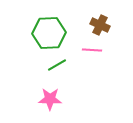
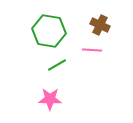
green hexagon: moved 2 px up; rotated 12 degrees clockwise
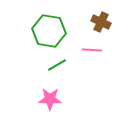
brown cross: moved 1 px right, 3 px up
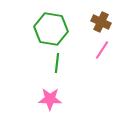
green hexagon: moved 2 px right, 2 px up
pink line: moved 10 px right; rotated 60 degrees counterclockwise
green line: moved 2 px up; rotated 54 degrees counterclockwise
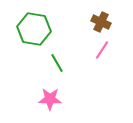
green hexagon: moved 17 px left
green line: rotated 36 degrees counterclockwise
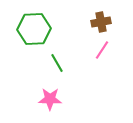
brown cross: rotated 36 degrees counterclockwise
green hexagon: rotated 12 degrees counterclockwise
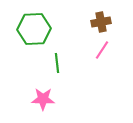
green line: rotated 24 degrees clockwise
pink star: moved 7 px left
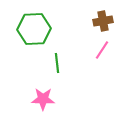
brown cross: moved 2 px right, 1 px up
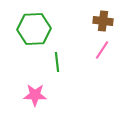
brown cross: rotated 18 degrees clockwise
green line: moved 1 px up
pink star: moved 8 px left, 4 px up
